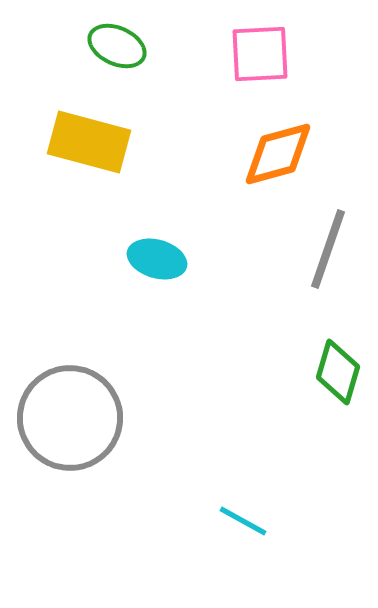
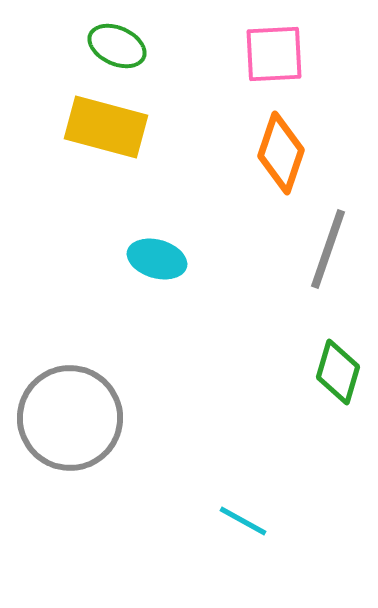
pink square: moved 14 px right
yellow rectangle: moved 17 px right, 15 px up
orange diamond: moved 3 px right, 1 px up; rotated 56 degrees counterclockwise
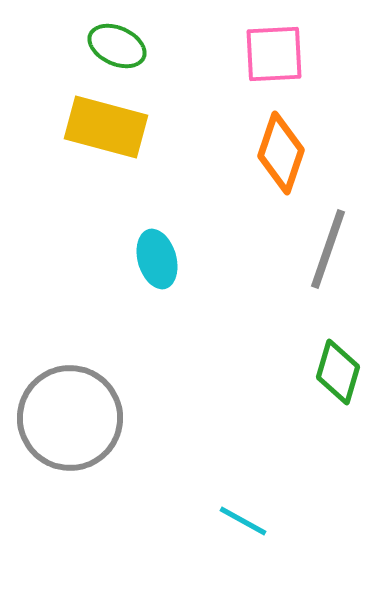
cyan ellipse: rotated 58 degrees clockwise
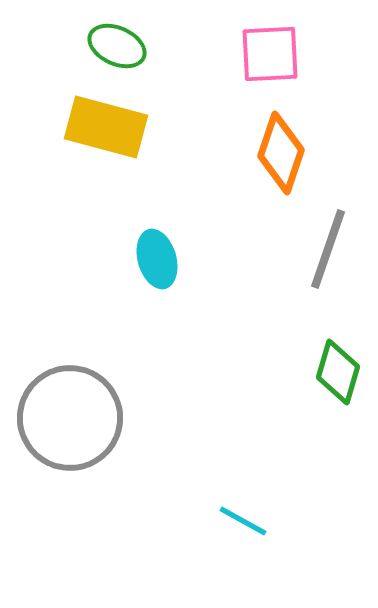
pink square: moved 4 px left
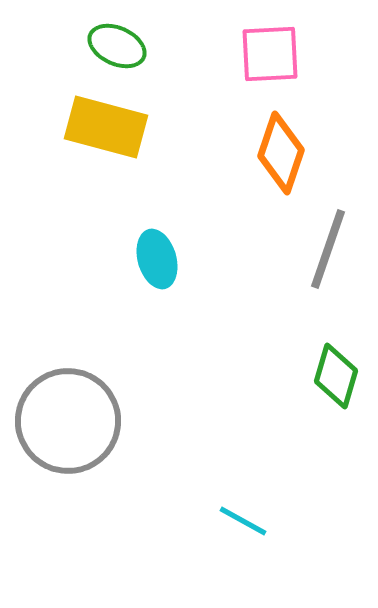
green diamond: moved 2 px left, 4 px down
gray circle: moved 2 px left, 3 px down
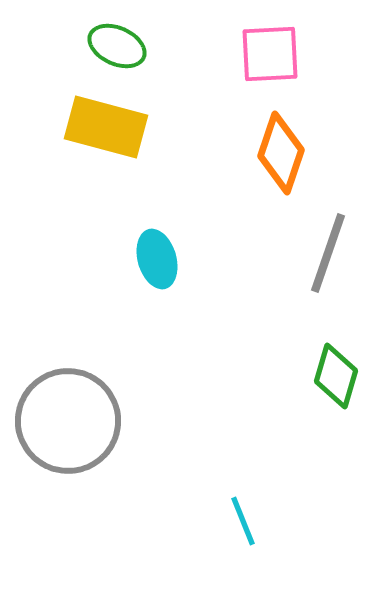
gray line: moved 4 px down
cyan line: rotated 39 degrees clockwise
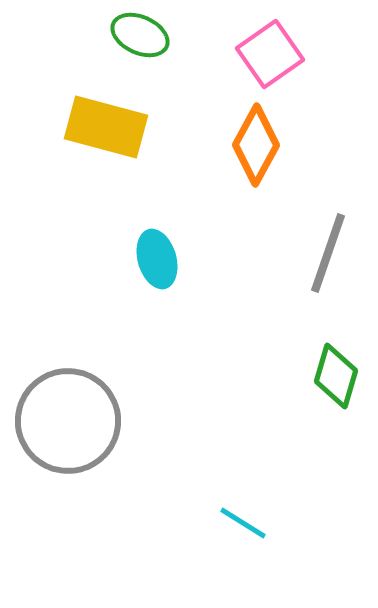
green ellipse: moved 23 px right, 11 px up
pink square: rotated 32 degrees counterclockwise
orange diamond: moved 25 px left, 8 px up; rotated 10 degrees clockwise
cyan line: moved 2 px down; rotated 36 degrees counterclockwise
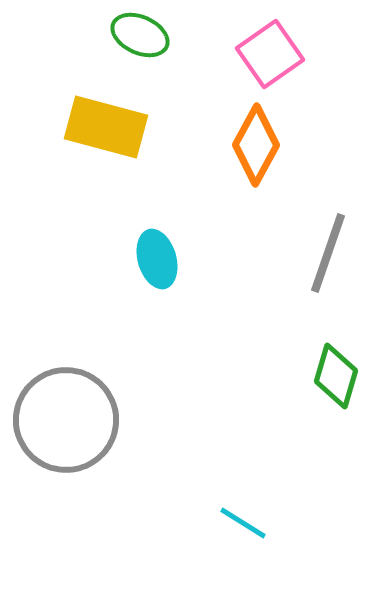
gray circle: moved 2 px left, 1 px up
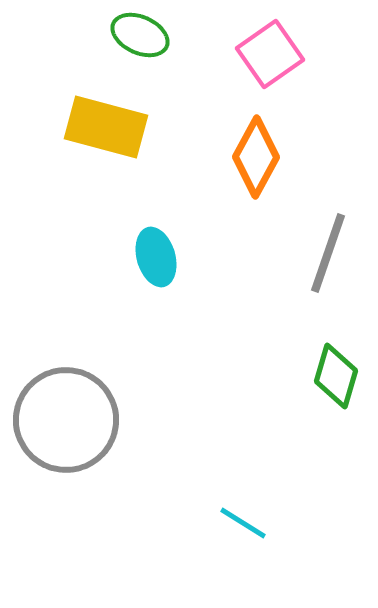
orange diamond: moved 12 px down
cyan ellipse: moved 1 px left, 2 px up
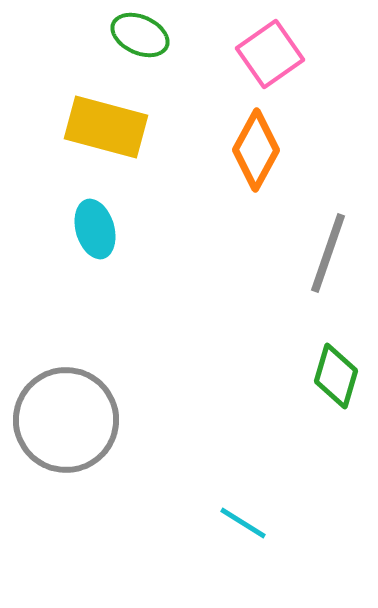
orange diamond: moved 7 px up
cyan ellipse: moved 61 px left, 28 px up
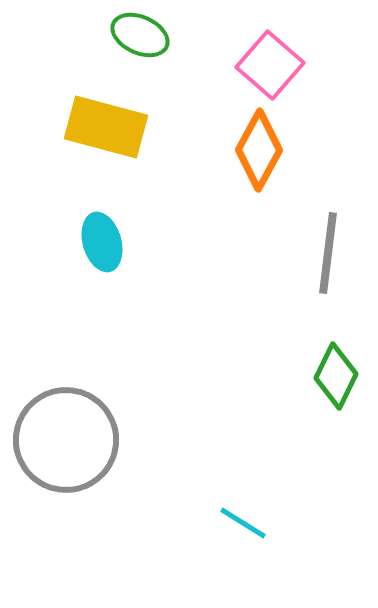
pink square: moved 11 px down; rotated 14 degrees counterclockwise
orange diamond: moved 3 px right
cyan ellipse: moved 7 px right, 13 px down
gray line: rotated 12 degrees counterclockwise
green diamond: rotated 10 degrees clockwise
gray circle: moved 20 px down
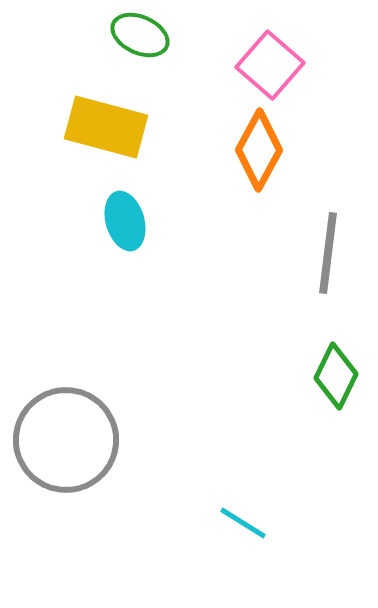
cyan ellipse: moved 23 px right, 21 px up
